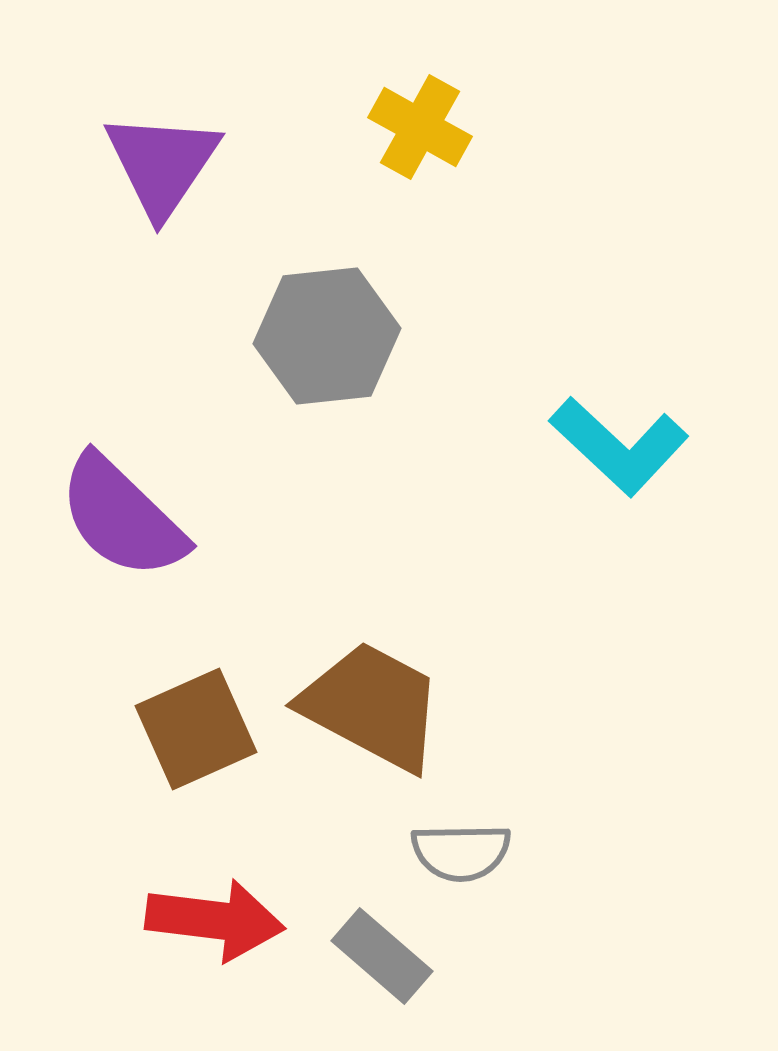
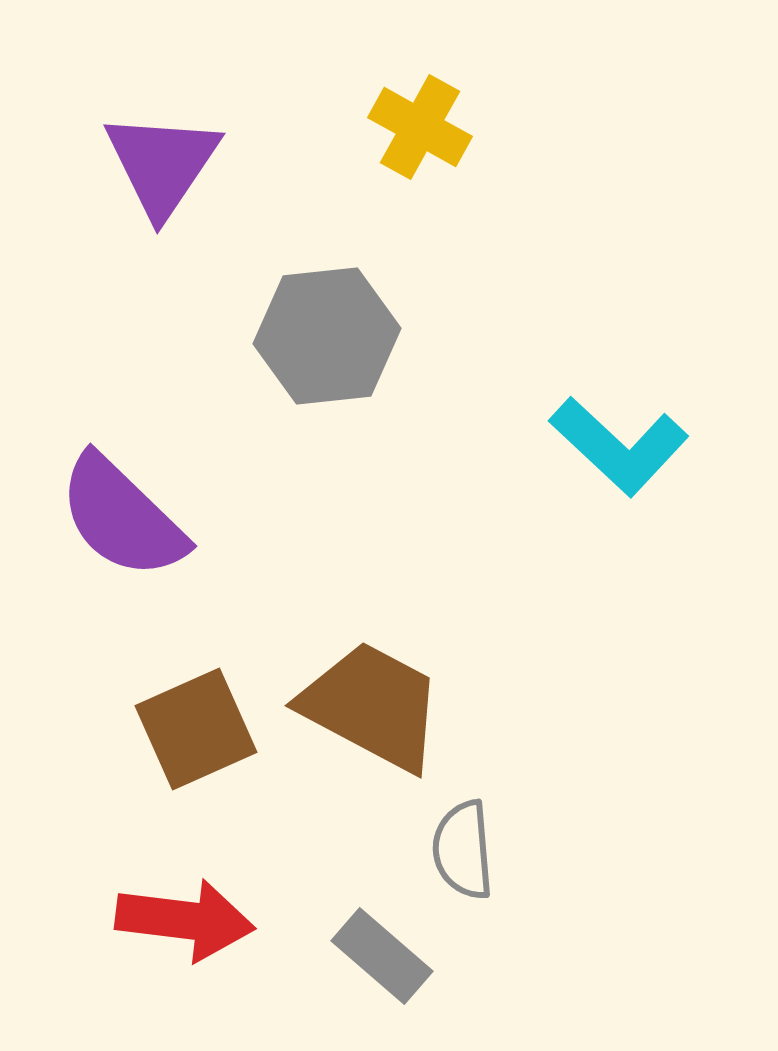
gray semicircle: moved 2 px right, 2 px up; rotated 86 degrees clockwise
red arrow: moved 30 px left
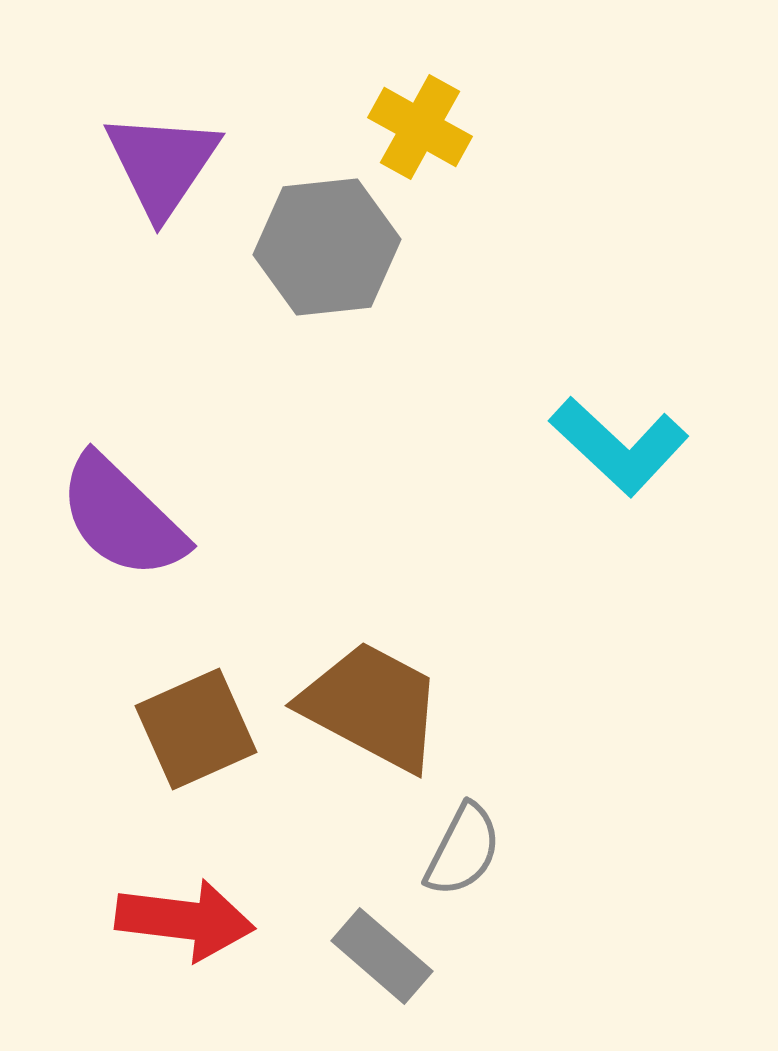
gray hexagon: moved 89 px up
gray semicircle: rotated 148 degrees counterclockwise
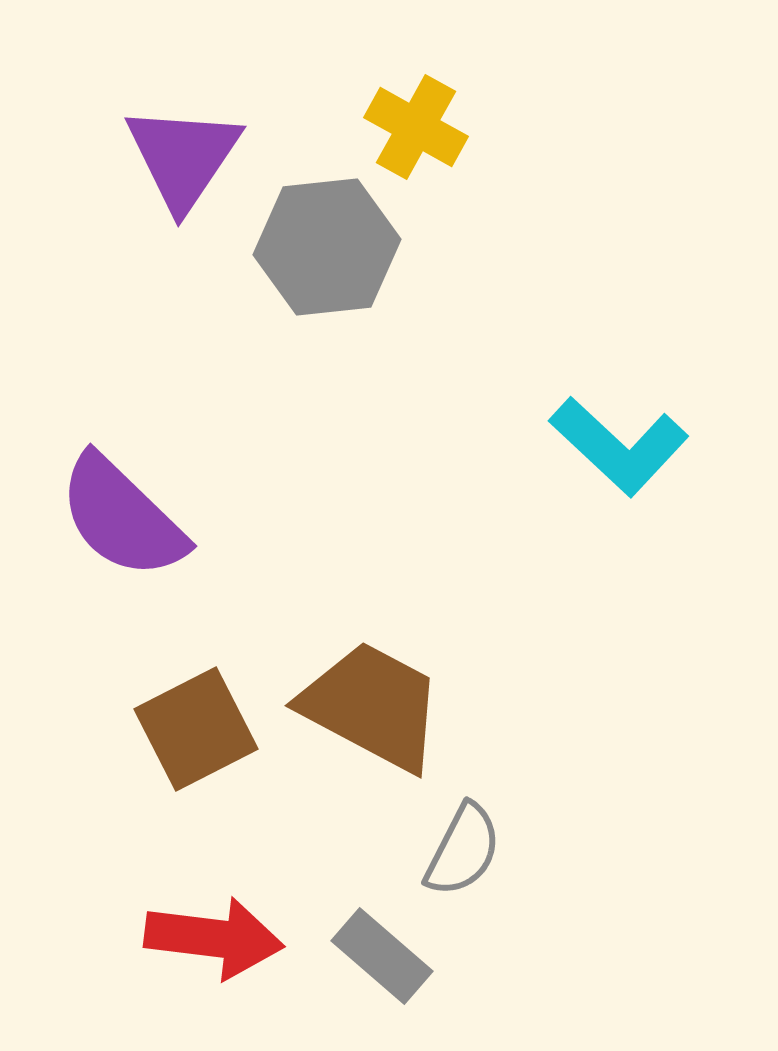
yellow cross: moved 4 px left
purple triangle: moved 21 px right, 7 px up
brown square: rotated 3 degrees counterclockwise
red arrow: moved 29 px right, 18 px down
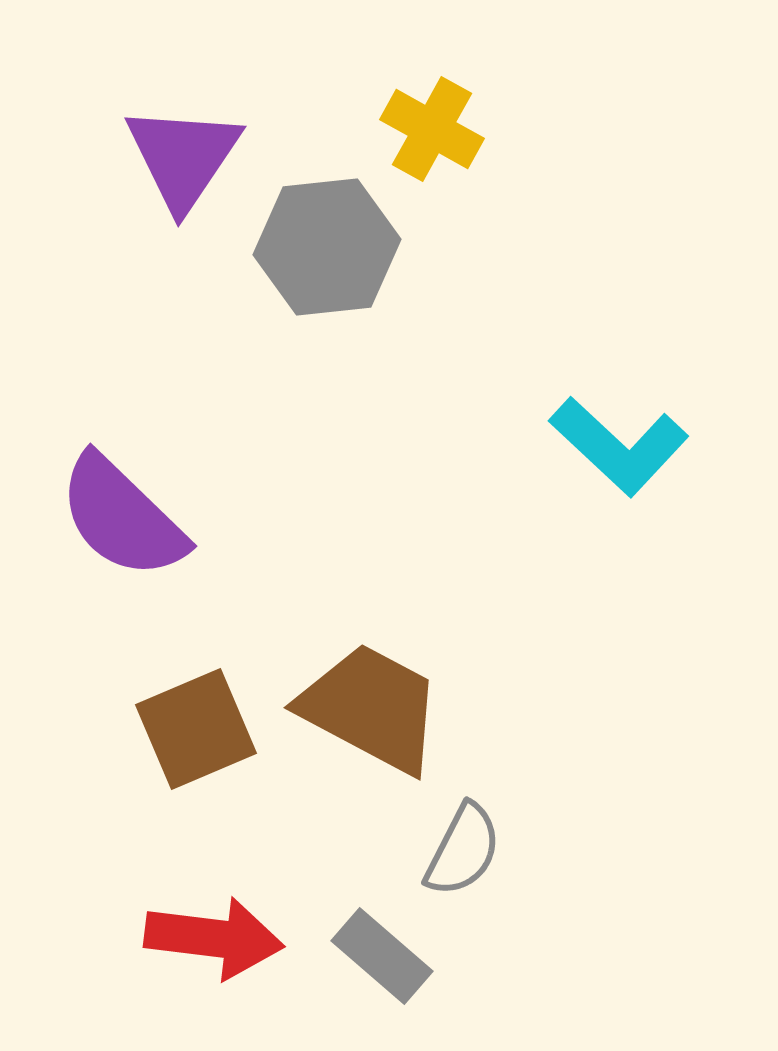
yellow cross: moved 16 px right, 2 px down
brown trapezoid: moved 1 px left, 2 px down
brown square: rotated 4 degrees clockwise
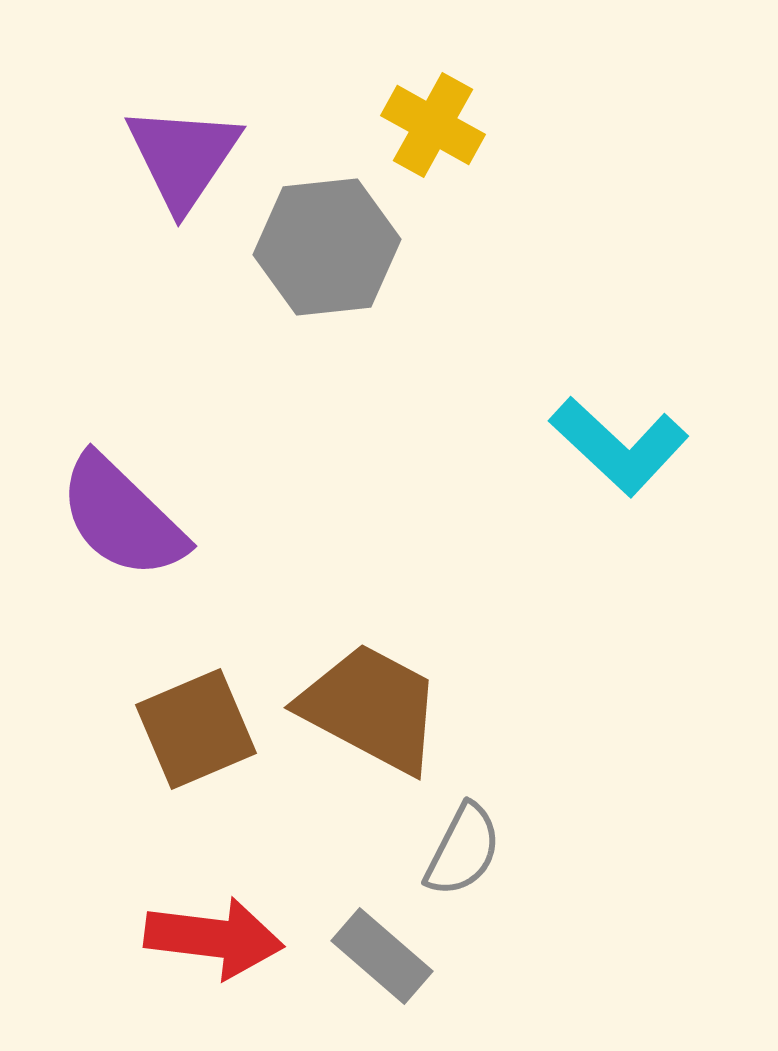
yellow cross: moved 1 px right, 4 px up
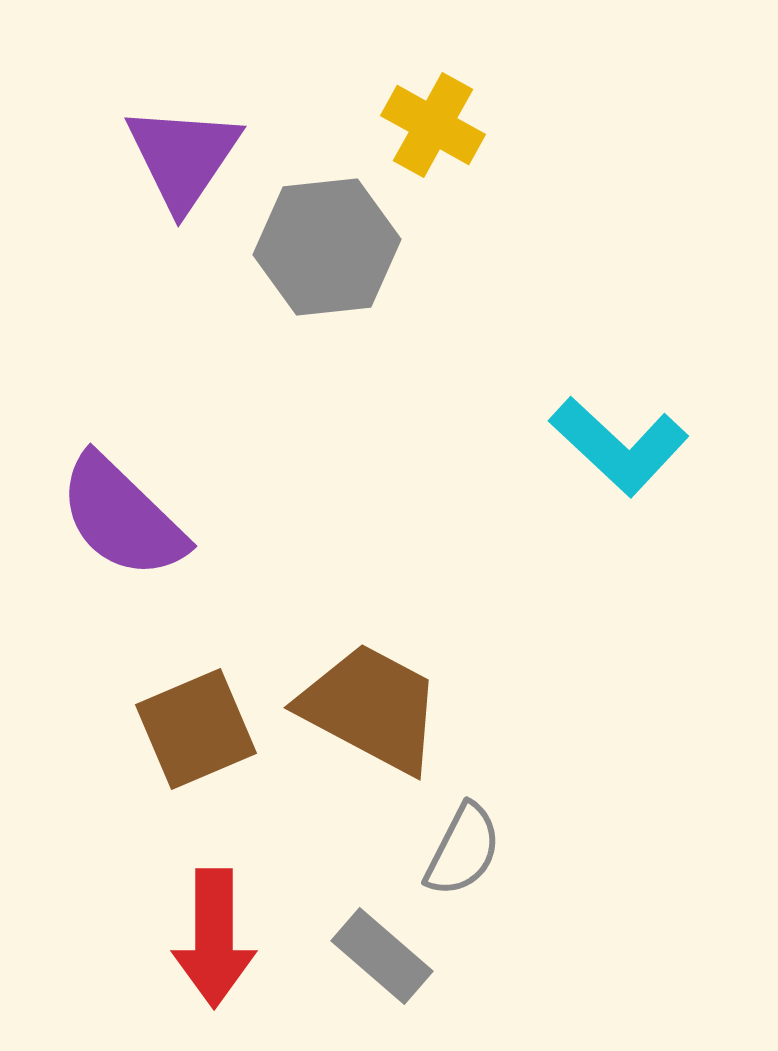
red arrow: rotated 83 degrees clockwise
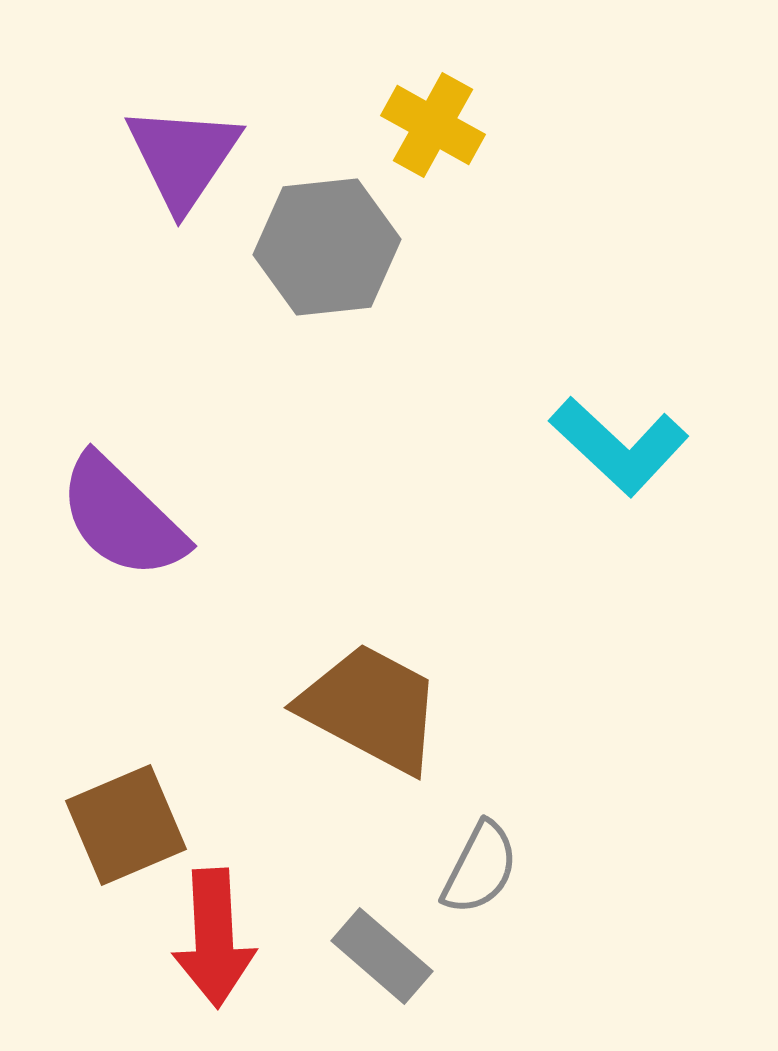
brown square: moved 70 px left, 96 px down
gray semicircle: moved 17 px right, 18 px down
red arrow: rotated 3 degrees counterclockwise
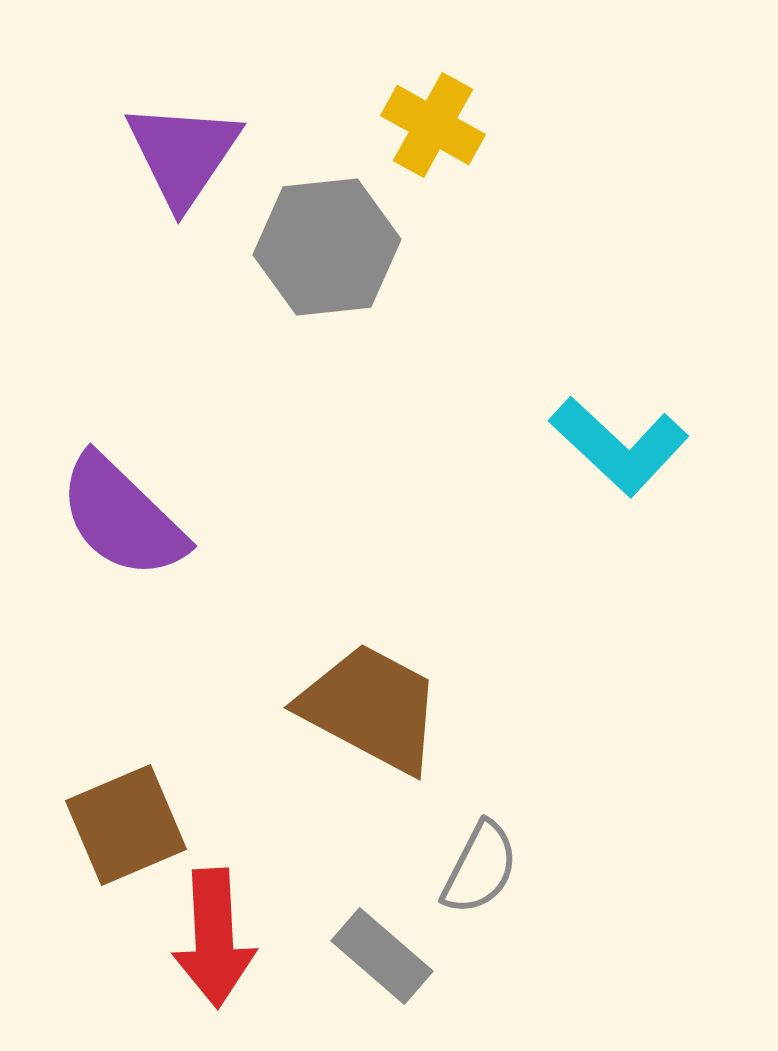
purple triangle: moved 3 px up
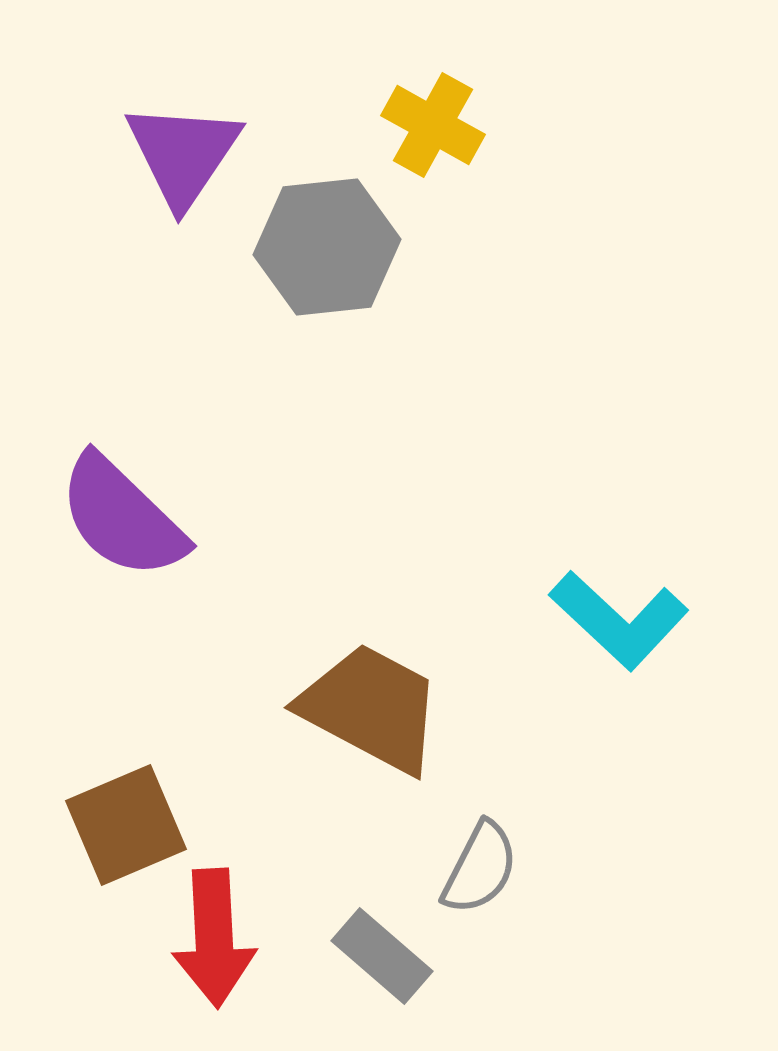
cyan L-shape: moved 174 px down
